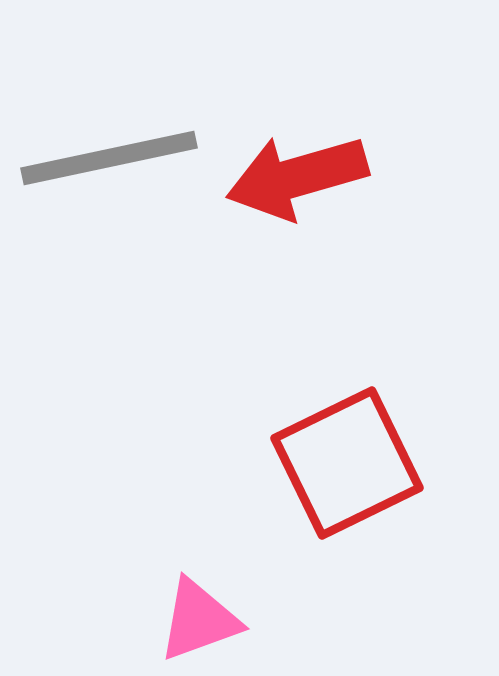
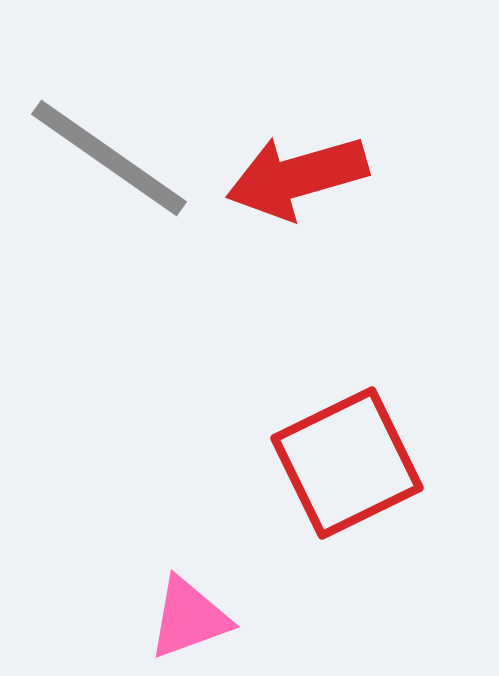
gray line: rotated 47 degrees clockwise
pink triangle: moved 10 px left, 2 px up
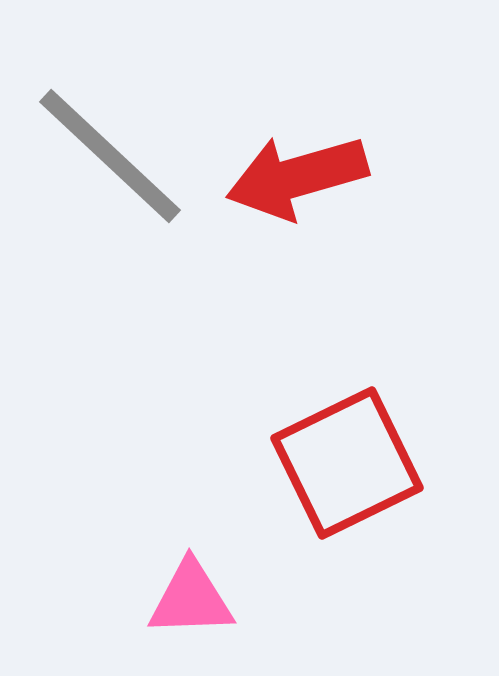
gray line: moved 1 px right, 2 px up; rotated 8 degrees clockwise
pink triangle: moved 2 px right, 19 px up; rotated 18 degrees clockwise
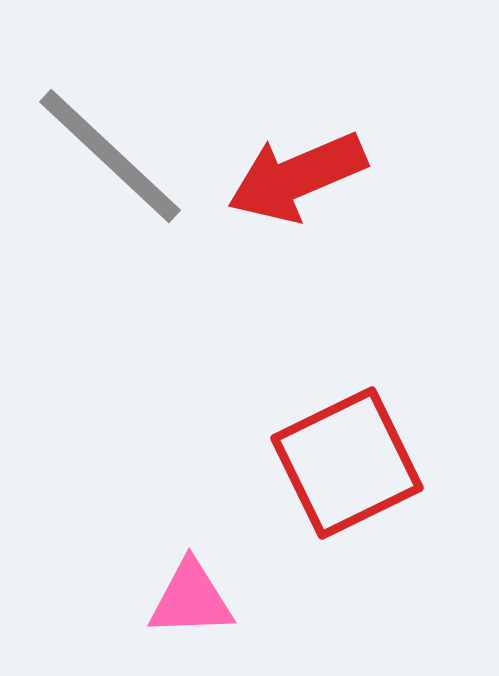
red arrow: rotated 7 degrees counterclockwise
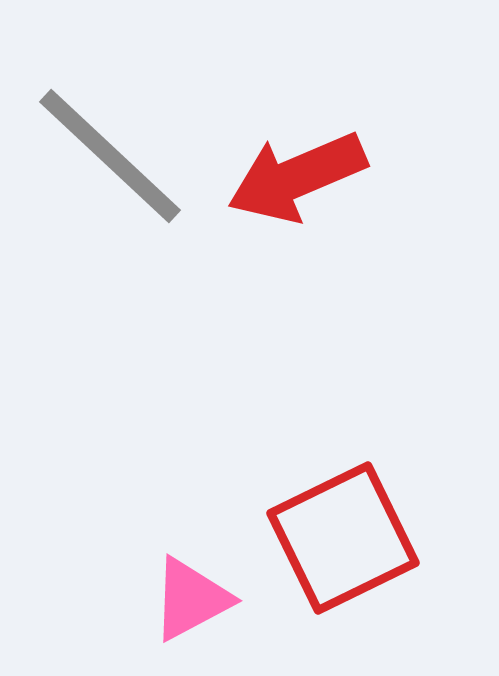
red square: moved 4 px left, 75 px down
pink triangle: rotated 26 degrees counterclockwise
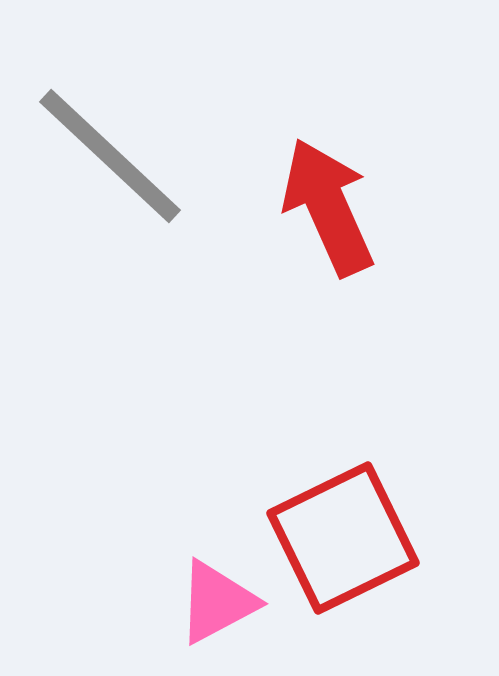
red arrow: moved 31 px right, 30 px down; rotated 89 degrees clockwise
pink triangle: moved 26 px right, 3 px down
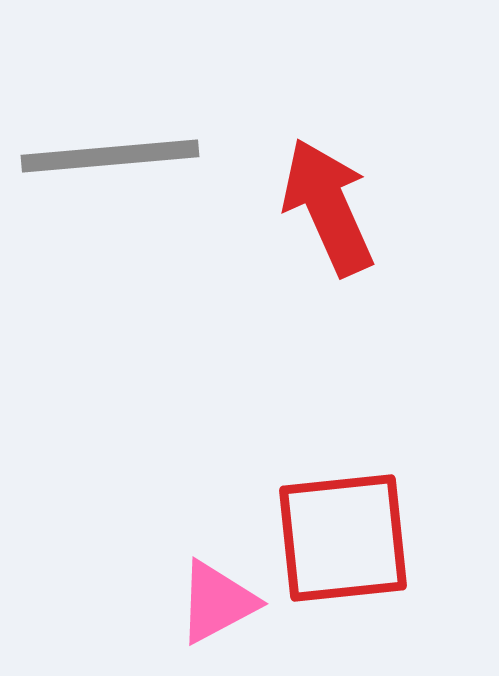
gray line: rotated 48 degrees counterclockwise
red square: rotated 20 degrees clockwise
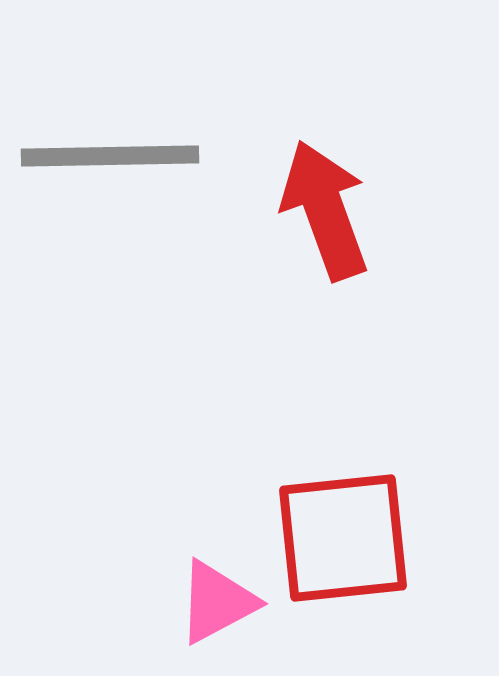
gray line: rotated 4 degrees clockwise
red arrow: moved 3 px left, 3 px down; rotated 4 degrees clockwise
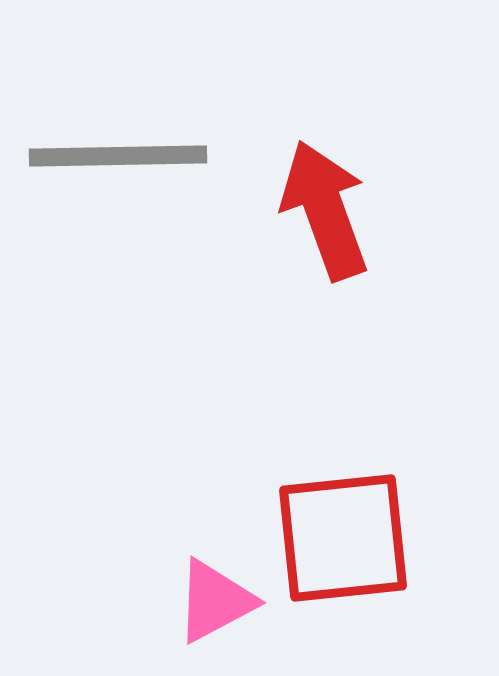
gray line: moved 8 px right
pink triangle: moved 2 px left, 1 px up
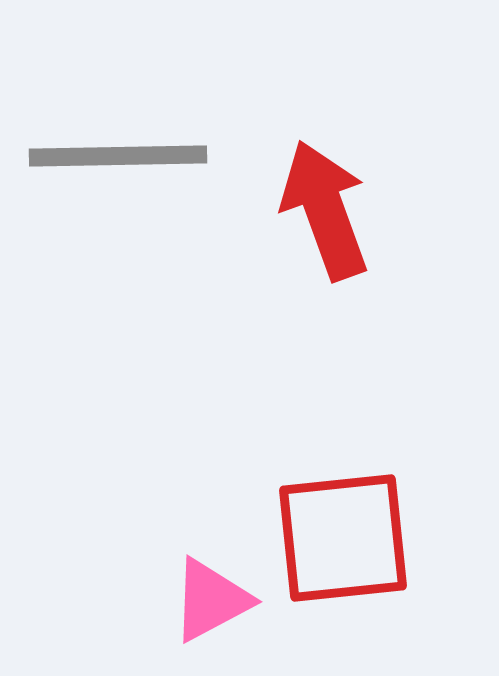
pink triangle: moved 4 px left, 1 px up
